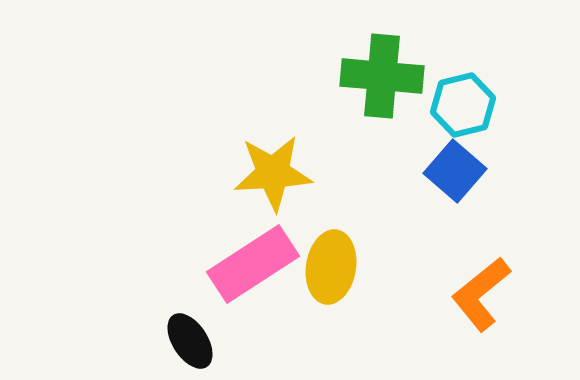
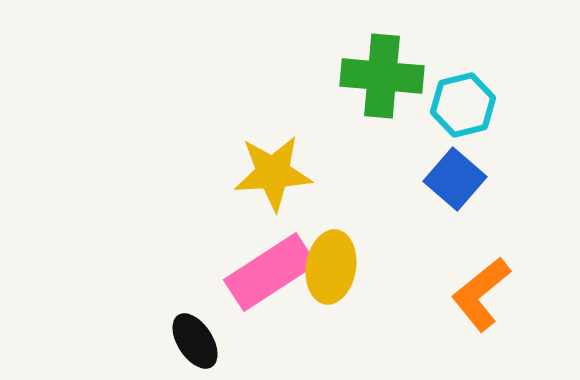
blue square: moved 8 px down
pink rectangle: moved 17 px right, 8 px down
black ellipse: moved 5 px right
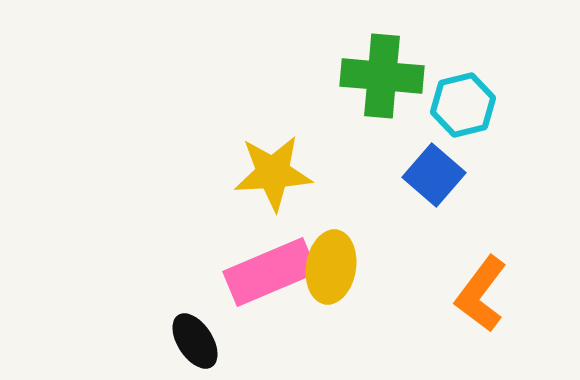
blue square: moved 21 px left, 4 px up
pink rectangle: rotated 10 degrees clockwise
orange L-shape: rotated 14 degrees counterclockwise
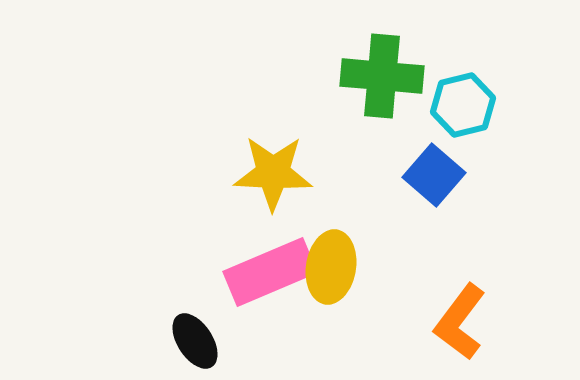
yellow star: rotated 6 degrees clockwise
orange L-shape: moved 21 px left, 28 px down
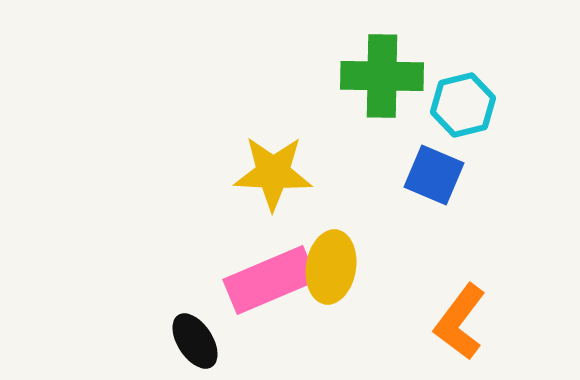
green cross: rotated 4 degrees counterclockwise
blue square: rotated 18 degrees counterclockwise
pink rectangle: moved 8 px down
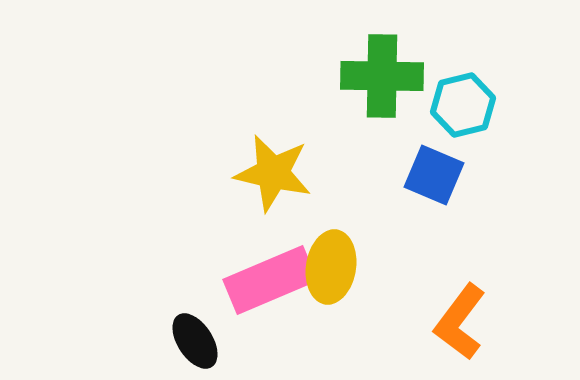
yellow star: rotated 10 degrees clockwise
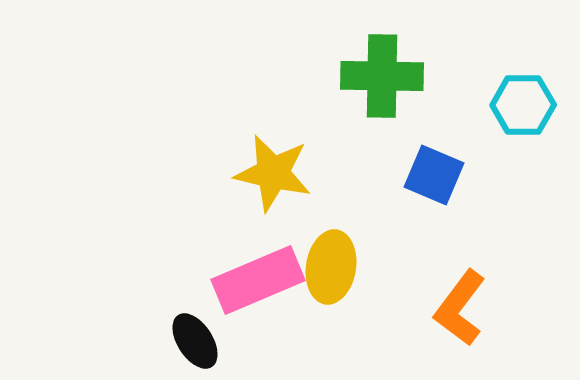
cyan hexagon: moved 60 px right; rotated 14 degrees clockwise
pink rectangle: moved 12 px left
orange L-shape: moved 14 px up
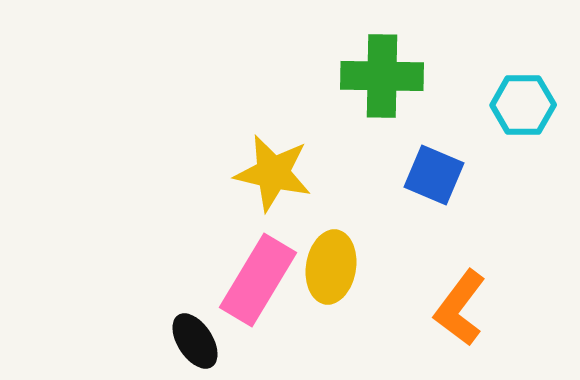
pink rectangle: rotated 36 degrees counterclockwise
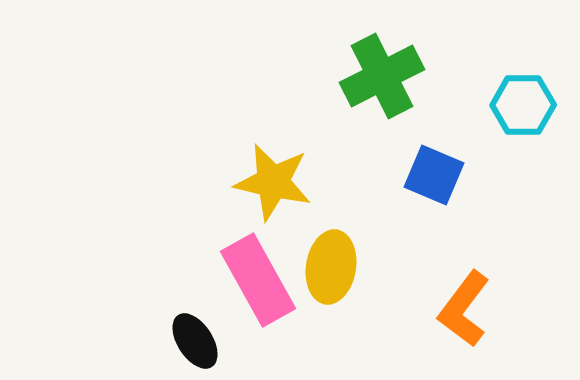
green cross: rotated 28 degrees counterclockwise
yellow star: moved 9 px down
pink rectangle: rotated 60 degrees counterclockwise
orange L-shape: moved 4 px right, 1 px down
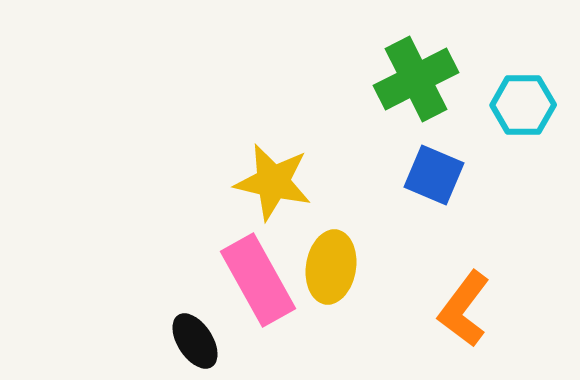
green cross: moved 34 px right, 3 px down
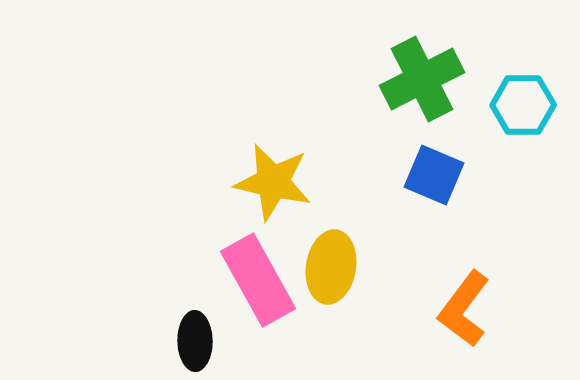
green cross: moved 6 px right
black ellipse: rotated 32 degrees clockwise
